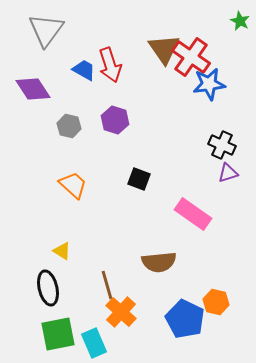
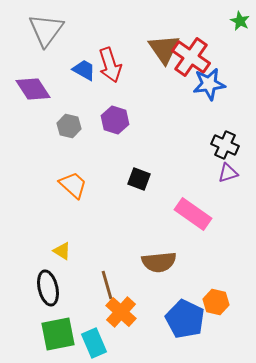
black cross: moved 3 px right
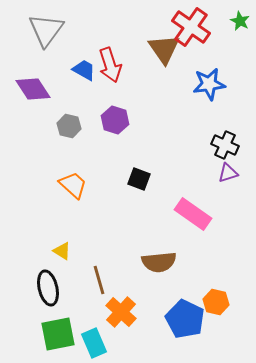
red cross: moved 30 px up
brown line: moved 8 px left, 5 px up
